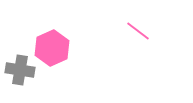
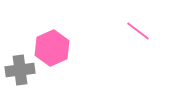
gray cross: rotated 16 degrees counterclockwise
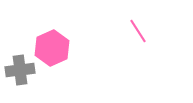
pink line: rotated 20 degrees clockwise
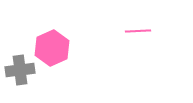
pink line: rotated 60 degrees counterclockwise
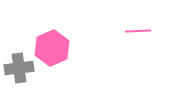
gray cross: moved 1 px left, 2 px up
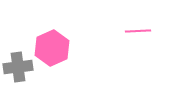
gray cross: moved 1 px left, 1 px up
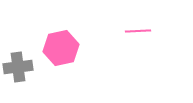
pink hexagon: moved 9 px right; rotated 12 degrees clockwise
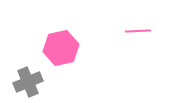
gray cross: moved 10 px right, 15 px down; rotated 16 degrees counterclockwise
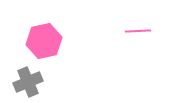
pink hexagon: moved 17 px left, 7 px up
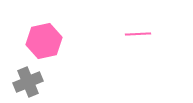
pink line: moved 3 px down
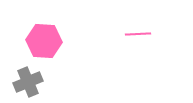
pink hexagon: rotated 16 degrees clockwise
